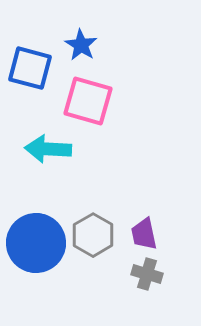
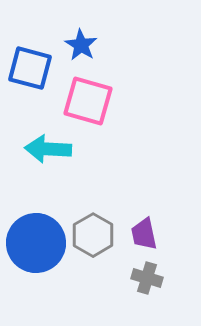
gray cross: moved 4 px down
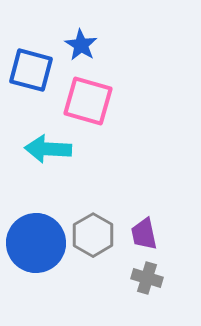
blue square: moved 1 px right, 2 px down
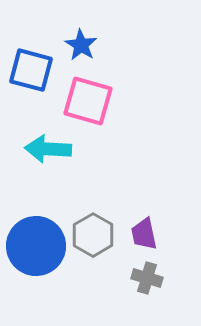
blue circle: moved 3 px down
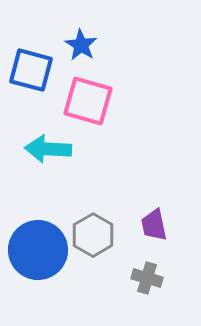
purple trapezoid: moved 10 px right, 9 px up
blue circle: moved 2 px right, 4 px down
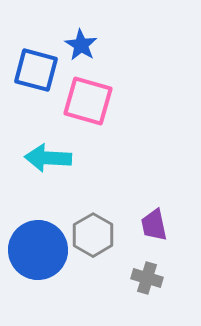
blue square: moved 5 px right
cyan arrow: moved 9 px down
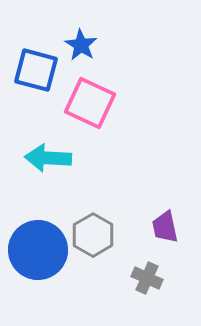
pink square: moved 2 px right, 2 px down; rotated 9 degrees clockwise
purple trapezoid: moved 11 px right, 2 px down
gray cross: rotated 8 degrees clockwise
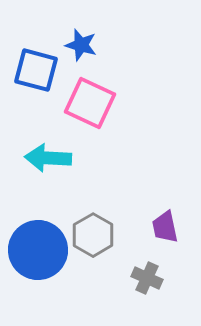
blue star: rotated 16 degrees counterclockwise
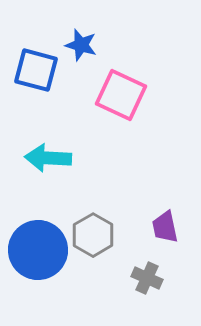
pink square: moved 31 px right, 8 px up
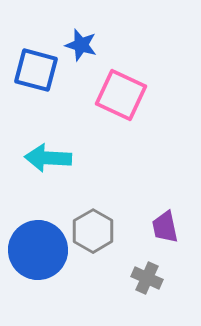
gray hexagon: moved 4 px up
